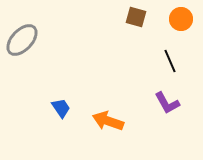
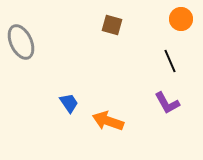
brown square: moved 24 px left, 8 px down
gray ellipse: moved 1 px left, 2 px down; rotated 68 degrees counterclockwise
blue trapezoid: moved 8 px right, 5 px up
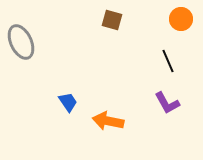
brown square: moved 5 px up
black line: moved 2 px left
blue trapezoid: moved 1 px left, 1 px up
orange arrow: rotated 8 degrees counterclockwise
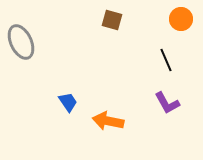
black line: moved 2 px left, 1 px up
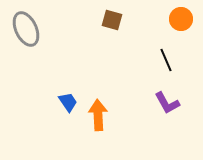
gray ellipse: moved 5 px right, 13 px up
orange arrow: moved 10 px left, 6 px up; rotated 76 degrees clockwise
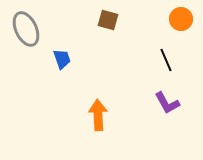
brown square: moved 4 px left
blue trapezoid: moved 6 px left, 43 px up; rotated 15 degrees clockwise
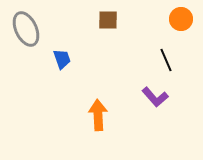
brown square: rotated 15 degrees counterclockwise
purple L-shape: moved 12 px left, 6 px up; rotated 12 degrees counterclockwise
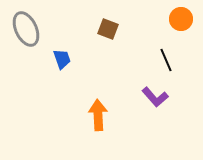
brown square: moved 9 px down; rotated 20 degrees clockwise
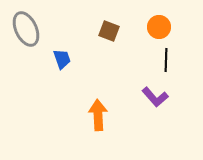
orange circle: moved 22 px left, 8 px down
brown square: moved 1 px right, 2 px down
black line: rotated 25 degrees clockwise
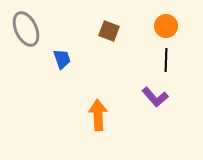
orange circle: moved 7 px right, 1 px up
